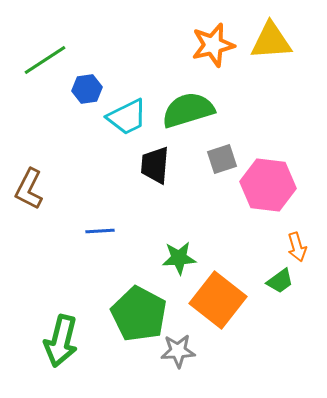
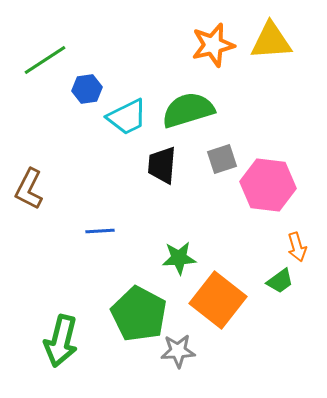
black trapezoid: moved 7 px right
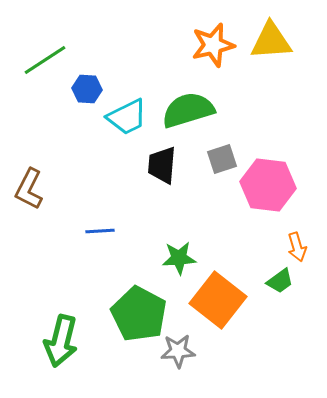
blue hexagon: rotated 12 degrees clockwise
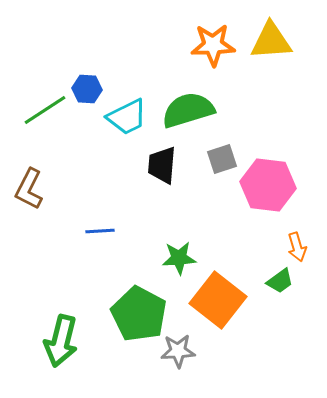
orange star: rotated 12 degrees clockwise
green line: moved 50 px down
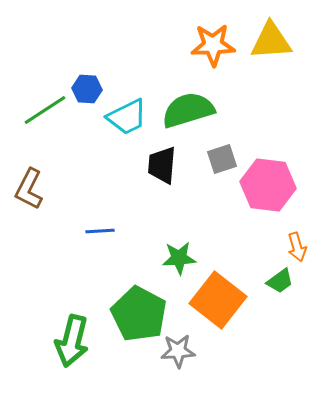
green arrow: moved 11 px right
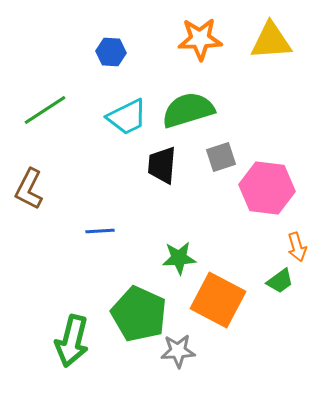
orange star: moved 13 px left, 6 px up
blue hexagon: moved 24 px right, 37 px up
gray square: moved 1 px left, 2 px up
pink hexagon: moved 1 px left, 3 px down
orange square: rotated 10 degrees counterclockwise
green pentagon: rotated 4 degrees counterclockwise
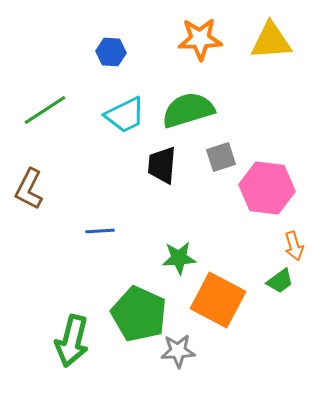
cyan trapezoid: moved 2 px left, 2 px up
orange arrow: moved 3 px left, 1 px up
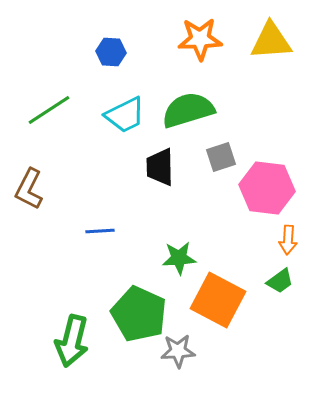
green line: moved 4 px right
black trapezoid: moved 2 px left, 2 px down; rotated 6 degrees counterclockwise
orange arrow: moved 6 px left, 6 px up; rotated 20 degrees clockwise
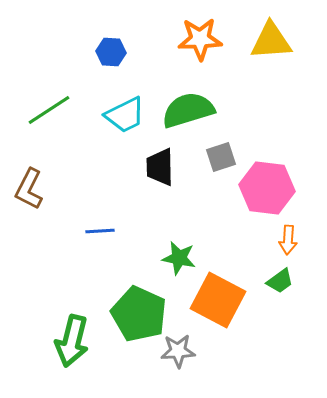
green star: rotated 16 degrees clockwise
